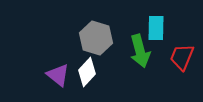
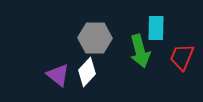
gray hexagon: moved 1 px left; rotated 16 degrees counterclockwise
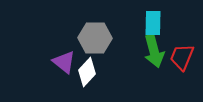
cyan rectangle: moved 3 px left, 5 px up
green arrow: moved 14 px right
purple triangle: moved 6 px right, 13 px up
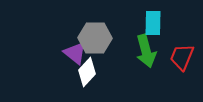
green arrow: moved 8 px left
purple triangle: moved 11 px right, 9 px up
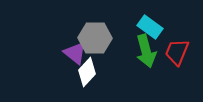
cyan rectangle: moved 3 px left, 4 px down; rotated 55 degrees counterclockwise
red trapezoid: moved 5 px left, 5 px up
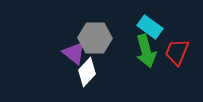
purple triangle: moved 1 px left
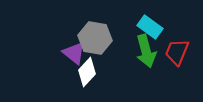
gray hexagon: rotated 8 degrees clockwise
